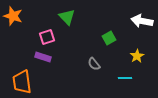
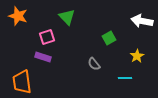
orange star: moved 5 px right
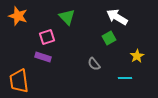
white arrow: moved 25 px left, 4 px up; rotated 20 degrees clockwise
orange trapezoid: moved 3 px left, 1 px up
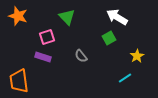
gray semicircle: moved 13 px left, 8 px up
cyan line: rotated 32 degrees counterclockwise
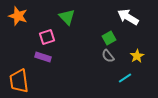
white arrow: moved 11 px right
gray semicircle: moved 27 px right
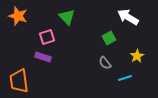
gray semicircle: moved 3 px left, 7 px down
cyan line: rotated 16 degrees clockwise
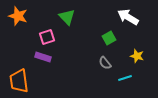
yellow star: rotated 24 degrees counterclockwise
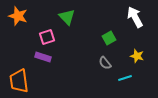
white arrow: moved 7 px right; rotated 30 degrees clockwise
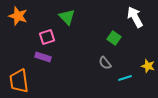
green square: moved 5 px right; rotated 24 degrees counterclockwise
yellow star: moved 11 px right, 10 px down
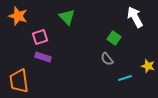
pink square: moved 7 px left
gray semicircle: moved 2 px right, 4 px up
